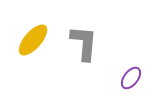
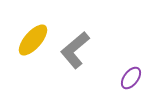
gray L-shape: moved 9 px left, 7 px down; rotated 135 degrees counterclockwise
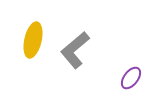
yellow ellipse: rotated 28 degrees counterclockwise
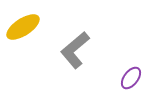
yellow ellipse: moved 10 px left, 13 px up; rotated 44 degrees clockwise
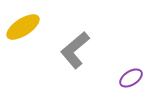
purple ellipse: rotated 20 degrees clockwise
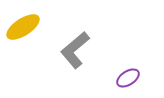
purple ellipse: moved 3 px left
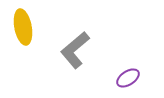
yellow ellipse: rotated 68 degrees counterclockwise
